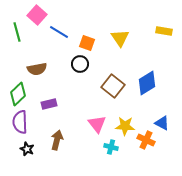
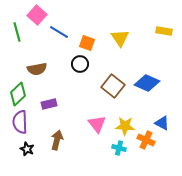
blue diamond: rotated 55 degrees clockwise
cyan cross: moved 8 px right, 1 px down
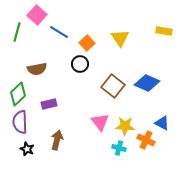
green line: rotated 30 degrees clockwise
orange square: rotated 28 degrees clockwise
pink triangle: moved 3 px right, 2 px up
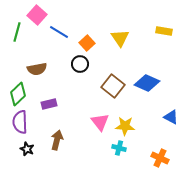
blue triangle: moved 9 px right, 6 px up
orange cross: moved 14 px right, 18 px down
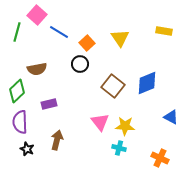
blue diamond: rotated 45 degrees counterclockwise
green diamond: moved 1 px left, 3 px up
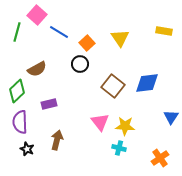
brown semicircle: rotated 18 degrees counterclockwise
blue diamond: rotated 15 degrees clockwise
blue triangle: rotated 35 degrees clockwise
orange cross: rotated 30 degrees clockwise
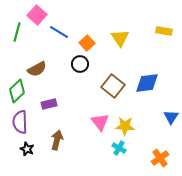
cyan cross: rotated 16 degrees clockwise
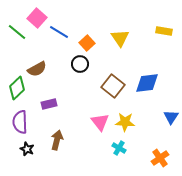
pink square: moved 3 px down
green line: rotated 66 degrees counterclockwise
green diamond: moved 3 px up
yellow star: moved 4 px up
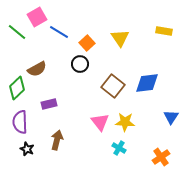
pink square: moved 1 px up; rotated 18 degrees clockwise
orange cross: moved 1 px right, 1 px up
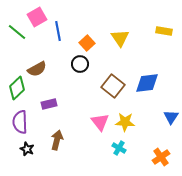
blue line: moved 1 px left, 1 px up; rotated 48 degrees clockwise
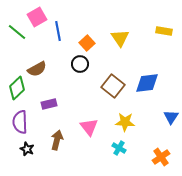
pink triangle: moved 11 px left, 5 px down
